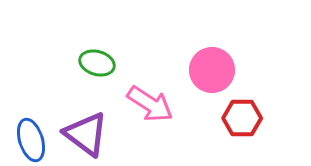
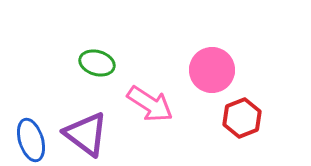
red hexagon: rotated 21 degrees counterclockwise
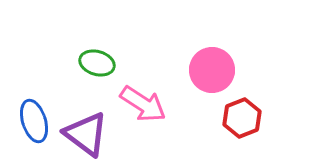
pink arrow: moved 7 px left
blue ellipse: moved 3 px right, 19 px up
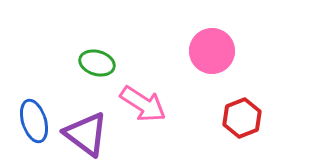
pink circle: moved 19 px up
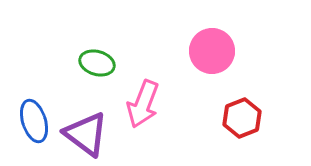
pink arrow: rotated 78 degrees clockwise
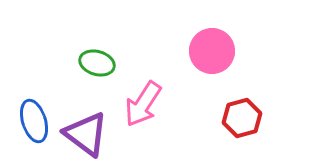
pink arrow: rotated 12 degrees clockwise
red hexagon: rotated 6 degrees clockwise
